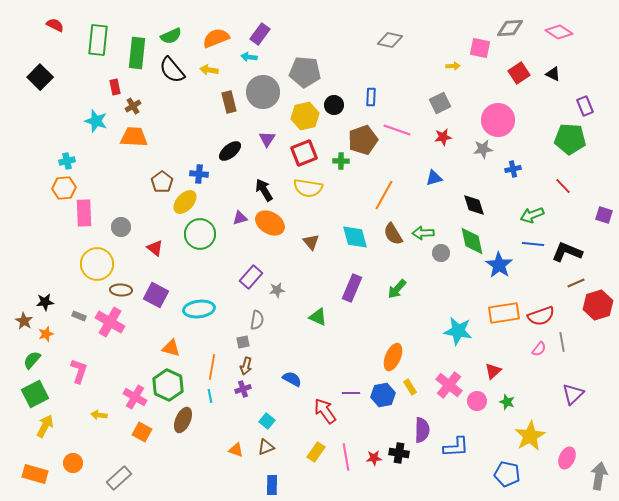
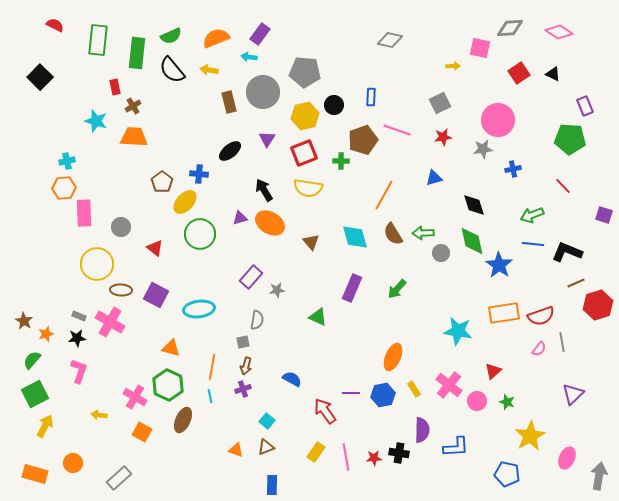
black star at (45, 302): moved 32 px right, 36 px down
yellow rectangle at (410, 387): moved 4 px right, 2 px down
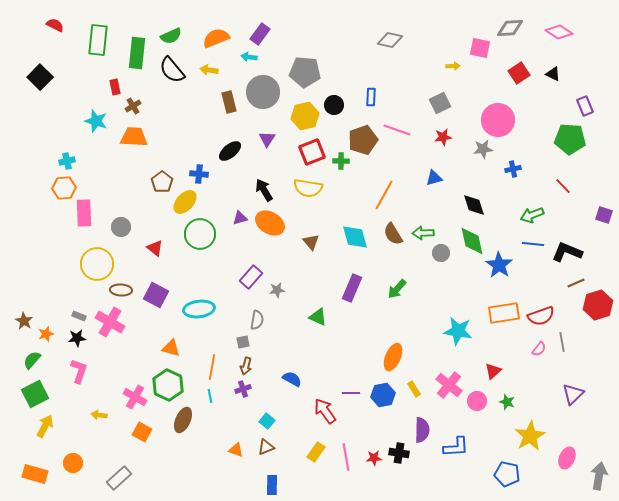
red square at (304, 153): moved 8 px right, 1 px up
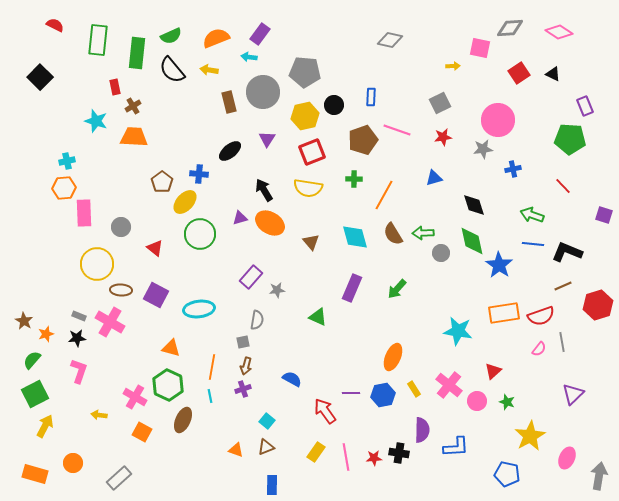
green cross at (341, 161): moved 13 px right, 18 px down
green arrow at (532, 215): rotated 40 degrees clockwise
brown line at (576, 283): moved 13 px left, 3 px down
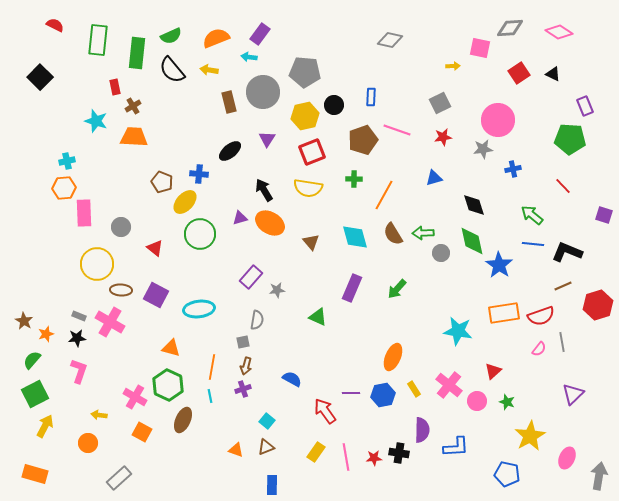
brown pentagon at (162, 182): rotated 15 degrees counterclockwise
green arrow at (532, 215): rotated 20 degrees clockwise
orange circle at (73, 463): moved 15 px right, 20 px up
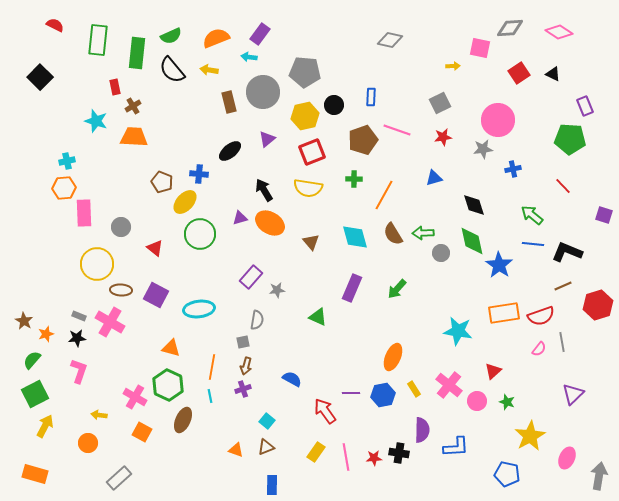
purple triangle at (267, 139): rotated 18 degrees clockwise
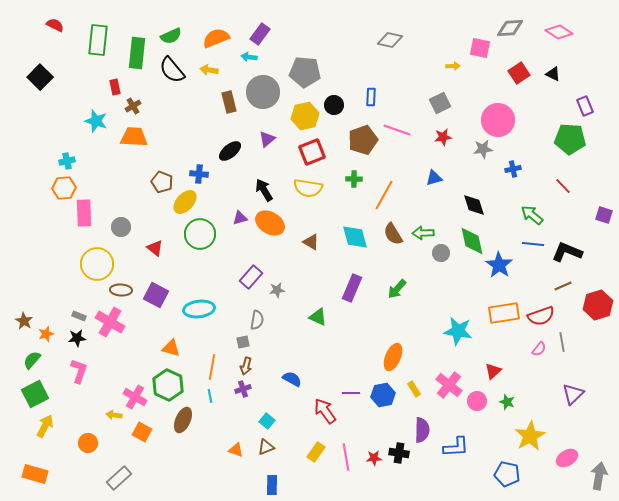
brown triangle at (311, 242): rotated 18 degrees counterclockwise
yellow arrow at (99, 415): moved 15 px right
pink ellipse at (567, 458): rotated 35 degrees clockwise
